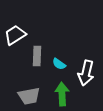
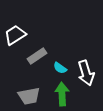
gray rectangle: rotated 54 degrees clockwise
cyan semicircle: moved 1 px right, 4 px down
white arrow: rotated 30 degrees counterclockwise
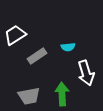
cyan semicircle: moved 8 px right, 21 px up; rotated 40 degrees counterclockwise
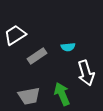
green arrow: rotated 20 degrees counterclockwise
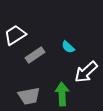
cyan semicircle: rotated 48 degrees clockwise
gray rectangle: moved 2 px left, 1 px up
white arrow: moved 1 px up; rotated 65 degrees clockwise
green arrow: rotated 20 degrees clockwise
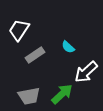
white trapezoid: moved 4 px right, 5 px up; rotated 25 degrees counterclockwise
green arrow: rotated 50 degrees clockwise
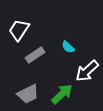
white arrow: moved 1 px right, 1 px up
gray trapezoid: moved 1 px left, 2 px up; rotated 15 degrees counterclockwise
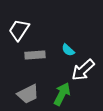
cyan semicircle: moved 3 px down
gray rectangle: rotated 30 degrees clockwise
white arrow: moved 4 px left, 1 px up
green arrow: rotated 20 degrees counterclockwise
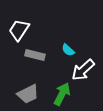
gray rectangle: rotated 18 degrees clockwise
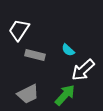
green arrow: moved 3 px right, 1 px down; rotated 15 degrees clockwise
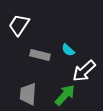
white trapezoid: moved 5 px up
gray rectangle: moved 5 px right
white arrow: moved 1 px right, 1 px down
gray trapezoid: rotated 120 degrees clockwise
